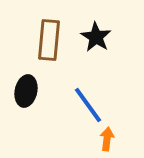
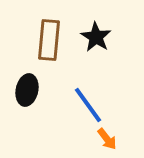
black ellipse: moved 1 px right, 1 px up
orange arrow: rotated 135 degrees clockwise
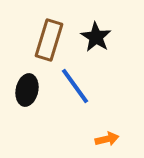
brown rectangle: rotated 12 degrees clockwise
blue line: moved 13 px left, 19 px up
orange arrow: rotated 65 degrees counterclockwise
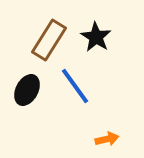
brown rectangle: rotated 15 degrees clockwise
black ellipse: rotated 16 degrees clockwise
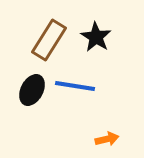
blue line: rotated 45 degrees counterclockwise
black ellipse: moved 5 px right
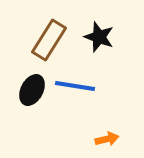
black star: moved 3 px right; rotated 12 degrees counterclockwise
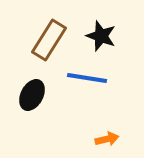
black star: moved 2 px right, 1 px up
blue line: moved 12 px right, 8 px up
black ellipse: moved 5 px down
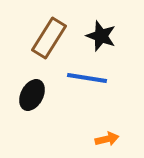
brown rectangle: moved 2 px up
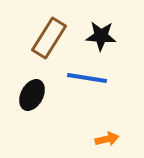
black star: rotated 16 degrees counterclockwise
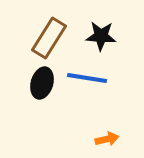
black ellipse: moved 10 px right, 12 px up; rotated 12 degrees counterclockwise
